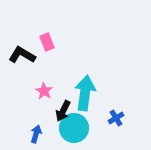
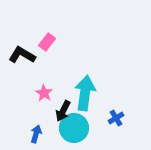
pink rectangle: rotated 60 degrees clockwise
pink star: moved 2 px down
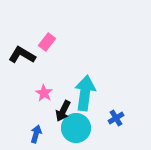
cyan circle: moved 2 px right
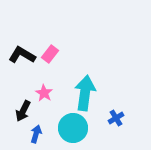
pink rectangle: moved 3 px right, 12 px down
black arrow: moved 40 px left
cyan circle: moved 3 px left
